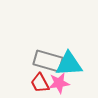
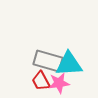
red trapezoid: moved 1 px right, 2 px up
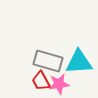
cyan triangle: moved 10 px right, 2 px up
pink star: moved 1 px down
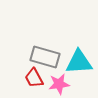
gray rectangle: moved 3 px left, 4 px up
red trapezoid: moved 7 px left, 3 px up
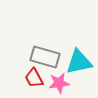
cyan triangle: rotated 8 degrees counterclockwise
pink star: moved 1 px up
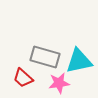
cyan triangle: moved 1 px up
red trapezoid: moved 11 px left; rotated 20 degrees counterclockwise
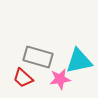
gray rectangle: moved 7 px left
pink star: moved 1 px right, 4 px up
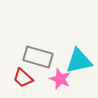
pink star: rotated 30 degrees clockwise
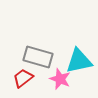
red trapezoid: rotated 100 degrees clockwise
